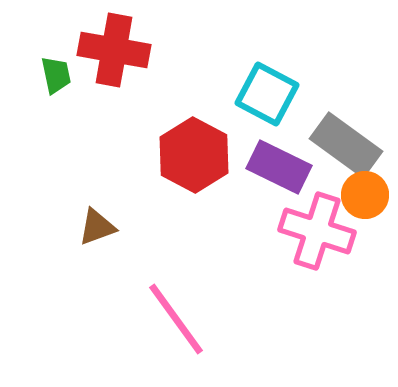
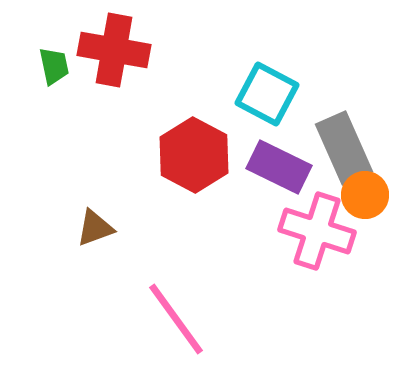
green trapezoid: moved 2 px left, 9 px up
gray rectangle: moved 2 px left, 3 px down; rotated 30 degrees clockwise
brown triangle: moved 2 px left, 1 px down
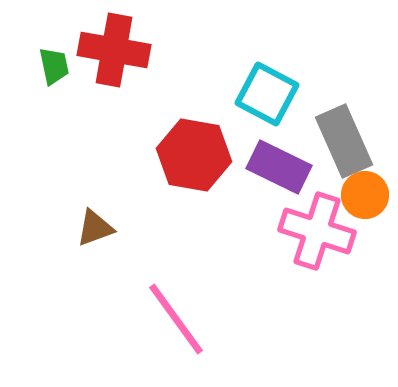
gray rectangle: moved 7 px up
red hexagon: rotated 18 degrees counterclockwise
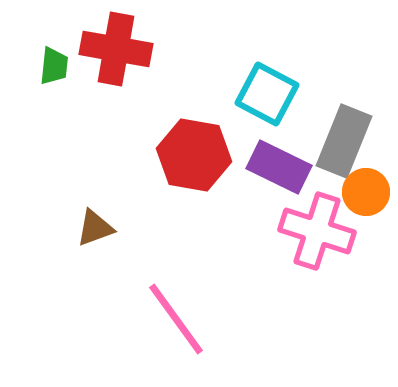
red cross: moved 2 px right, 1 px up
green trapezoid: rotated 18 degrees clockwise
gray rectangle: rotated 46 degrees clockwise
orange circle: moved 1 px right, 3 px up
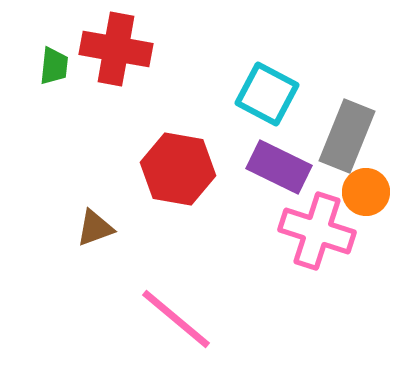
gray rectangle: moved 3 px right, 5 px up
red hexagon: moved 16 px left, 14 px down
pink line: rotated 14 degrees counterclockwise
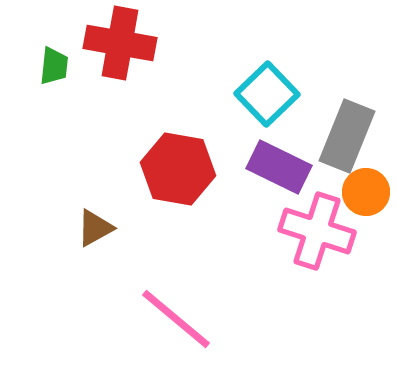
red cross: moved 4 px right, 6 px up
cyan square: rotated 18 degrees clockwise
brown triangle: rotated 9 degrees counterclockwise
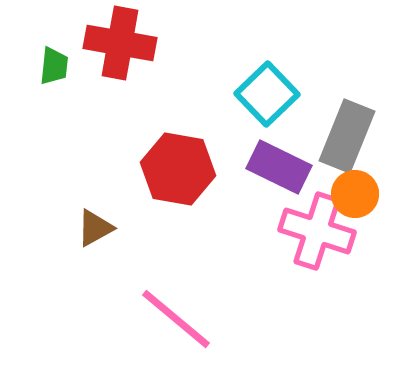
orange circle: moved 11 px left, 2 px down
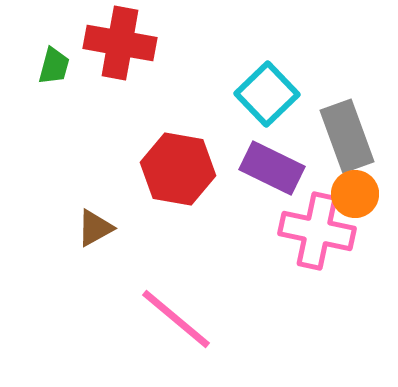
green trapezoid: rotated 9 degrees clockwise
gray rectangle: rotated 42 degrees counterclockwise
purple rectangle: moved 7 px left, 1 px down
pink cross: rotated 6 degrees counterclockwise
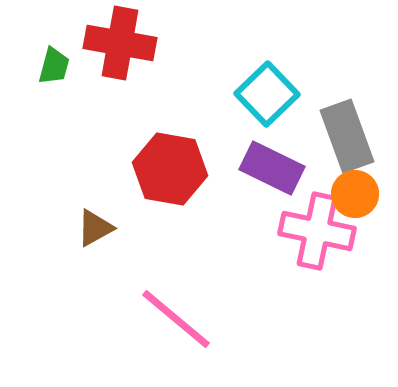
red hexagon: moved 8 px left
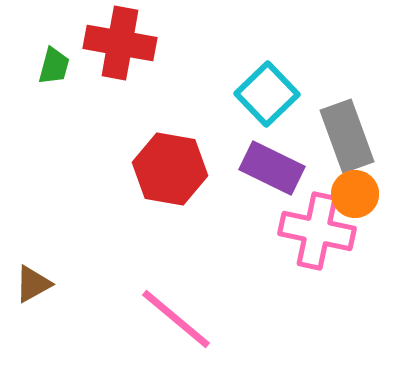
brown triangle: moved 62 px left, 56 px down
